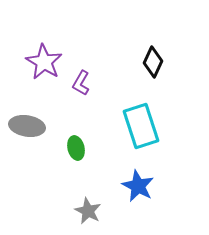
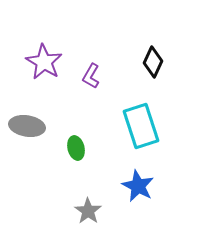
purple L-shape: moved 10 px right, 7 px up
gray star: rotated 8 degrees clockwise
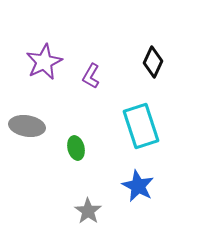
purple star: rotated 15 degrees clockwise
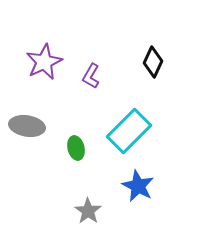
cyan rectangle: moved 12 px left, 5 px down; rotated 63 degrees clockwise
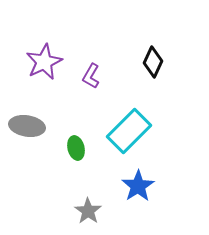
blue star: rotated 12 degrees clockwise
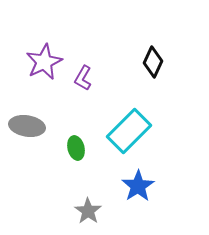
purple L-shape: moved 8 px left, 2 px down
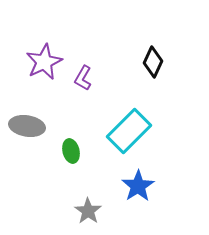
green ellipse: moved 5 px left, 3 px down
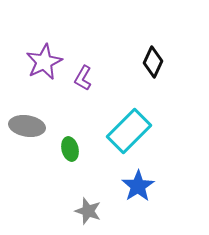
green ellipse: moved 1 px left, 2 px up
gray star: rotated 16 degrees counterclockwise
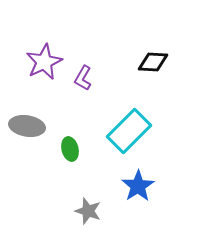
black diamond: rotated 68 degrees clockwise
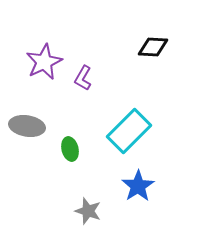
black diamond: moved 15 px up
